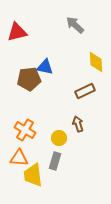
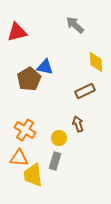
brown pentagon: rotated 25 degrees counterclockwise
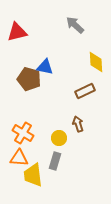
brown pentagon: rotated 25 degrees counterclockwise
orange cross: moved 2 px left, 3 px down
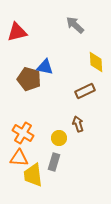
gray rectangle: moved 1 px left, 1 px down
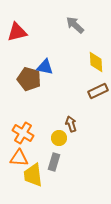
brown rectangle: moved 13 px right
brown arrow: moved 7 px left
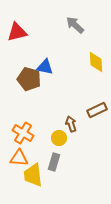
brown rectangle: moved 1 px left, 19 px down
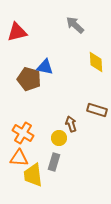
brown rectangle: rotated 42 degrees clockwise
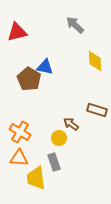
yellow diamond: moved 1 px left, 1 px up
brown pentagon: rotated 15 degrees clockwise
brown arrow: rotated 35 degrees counterclockwise
orange cross: moved 3 px left, 1 px up
gray rectangle: rotated 36 degrees counterclockwise
yellow trapezoid: moved 3 px right, 3 px down
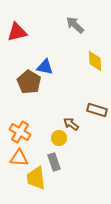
brown pentagon: moved 3 px down
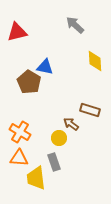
brown rectangle: moved 7 px left
